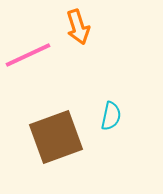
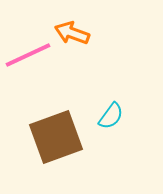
orange arrow: moved 6 px left, 6 px down; rotated 128 degrees clockwise
cyan semicircle: rotated 24 degrees clockwise
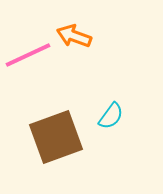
orange arrow: moved 2 px right, 3 px down
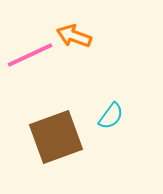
pink line: moved 2 px right
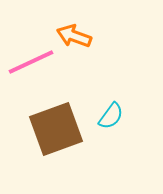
pink line: moved 1 px right, 7 px down
brown square: moved 8 px up
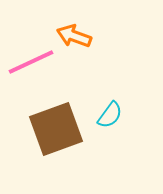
cyan semicircle: moved 1 px left, 1 px up
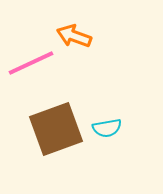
pink line: moved 1 px down
cyan semicircle: moved 3 px left, 13 px down; rotated 44 degrees clockwise
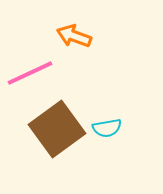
pink line: moved 1 px left, 10 px down
brown square: moved 1 px right; rotated 16 degrees counterclockwise
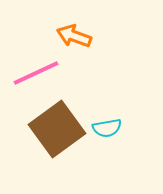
pink line: moved 6 px right
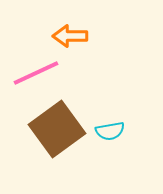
orange arrow: moved 4 px left; rotated 20 degrees counterclockwise
cyan semicircle: moved 3 px right, 3 px down
